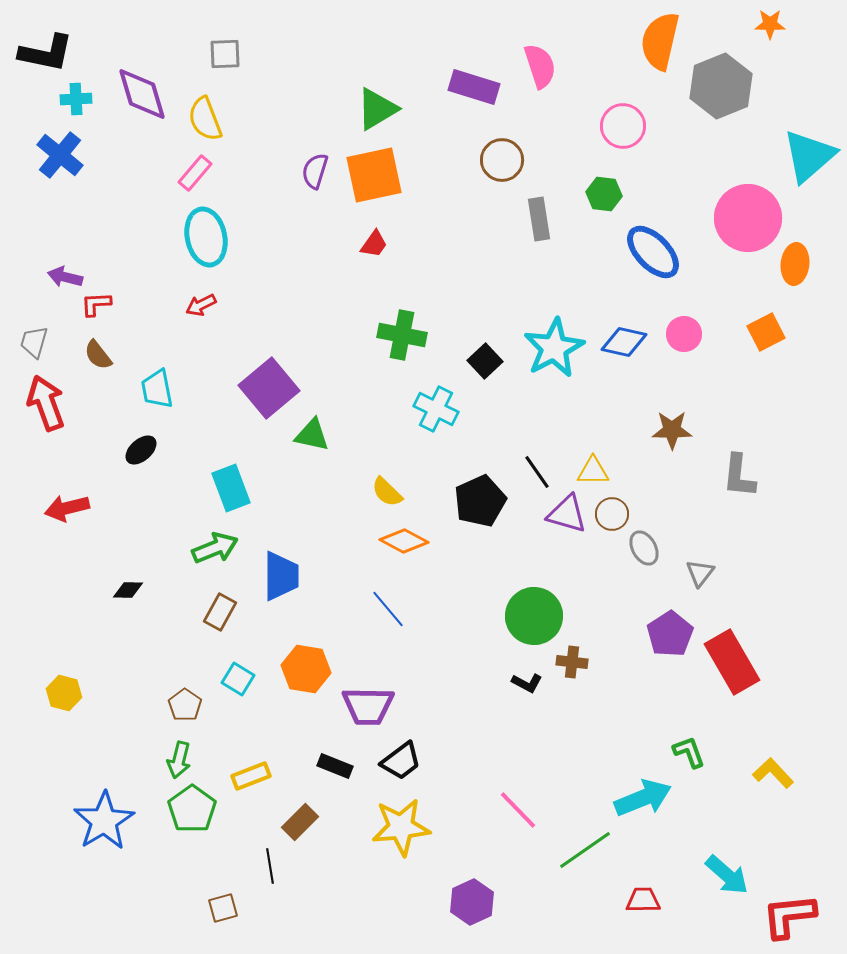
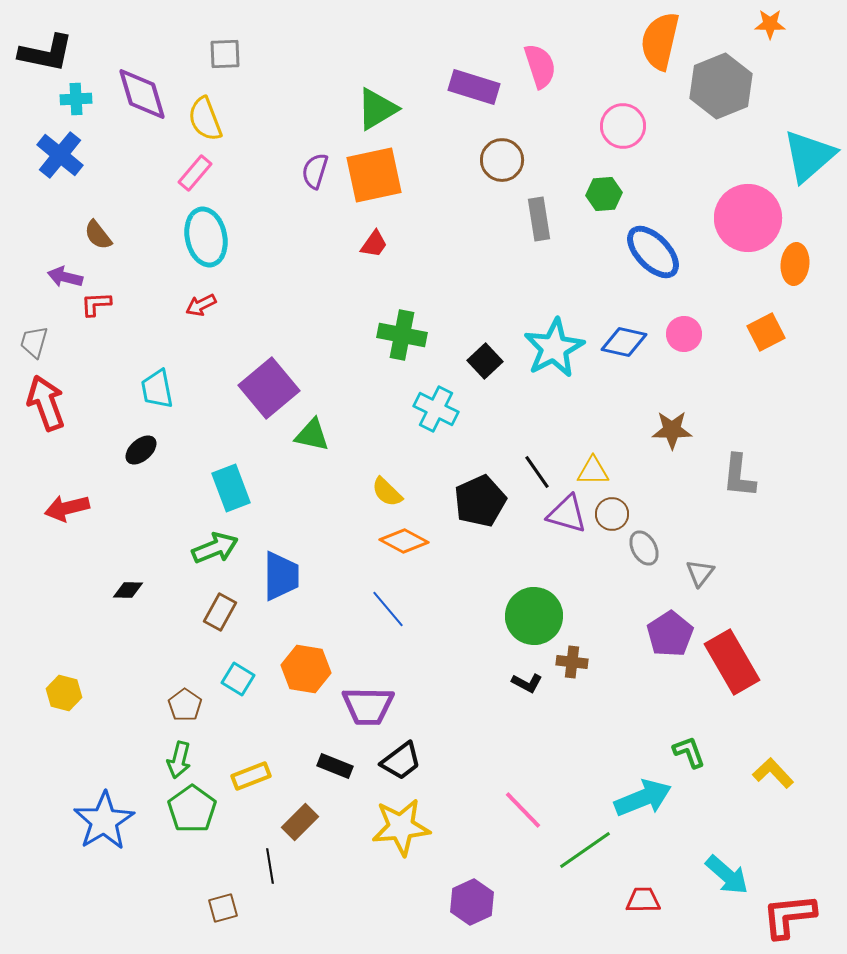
green hexagon at (604, 194): rotated 12 degrees counterclockwise
brown semicircle at (98, 355): moved 120 px up
pink line at (518, 810): moved 5 px right
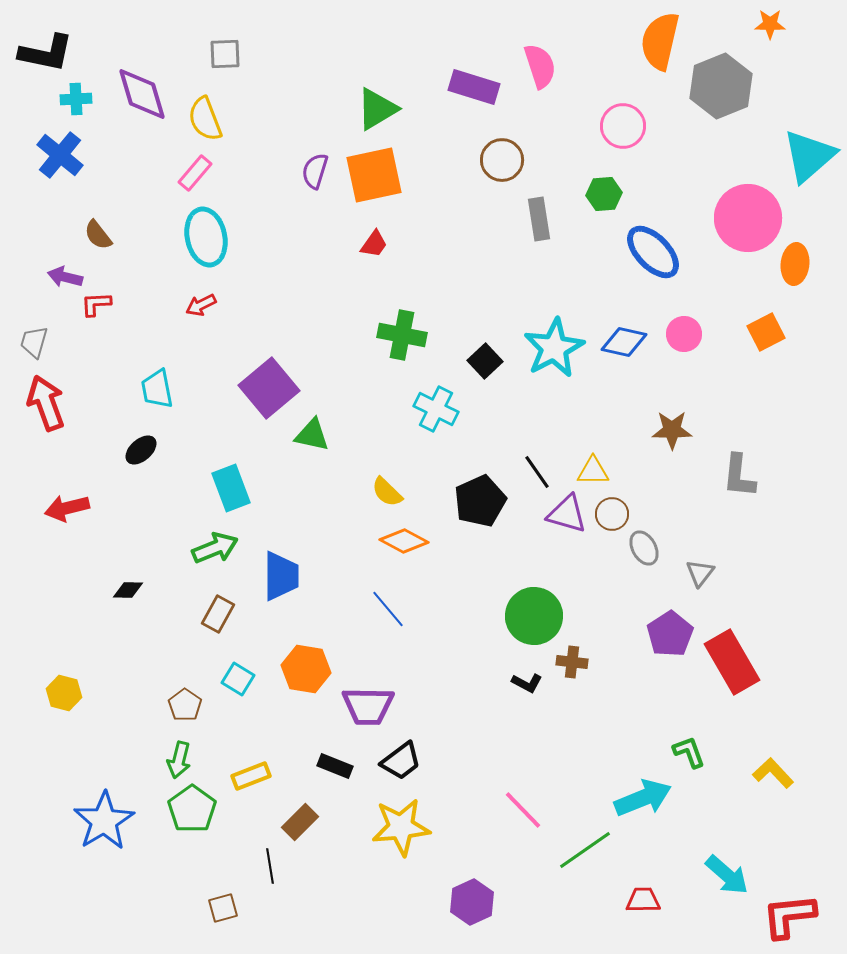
brown rectangle at (220, 612): moved 2 px left, 2 px down
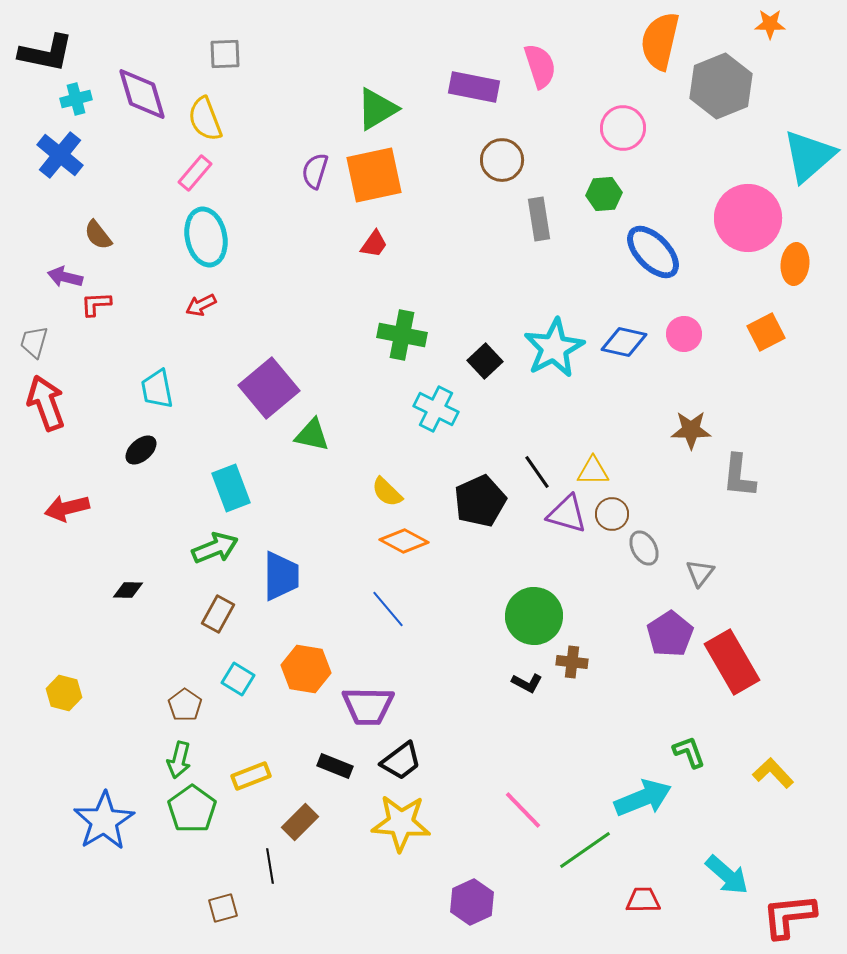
purple rectangle at (474, 87): rotated 6 degrees counterclockwise
cyan cross at (76, 99): rotated 12 degrees counterclockwise
pink circle at (623, 126): moved 2 px down
brown star at (672, 430): moved 19 px right
yellow star at (401, 827): moved 4 px up; rotated 10 degrees clockwise
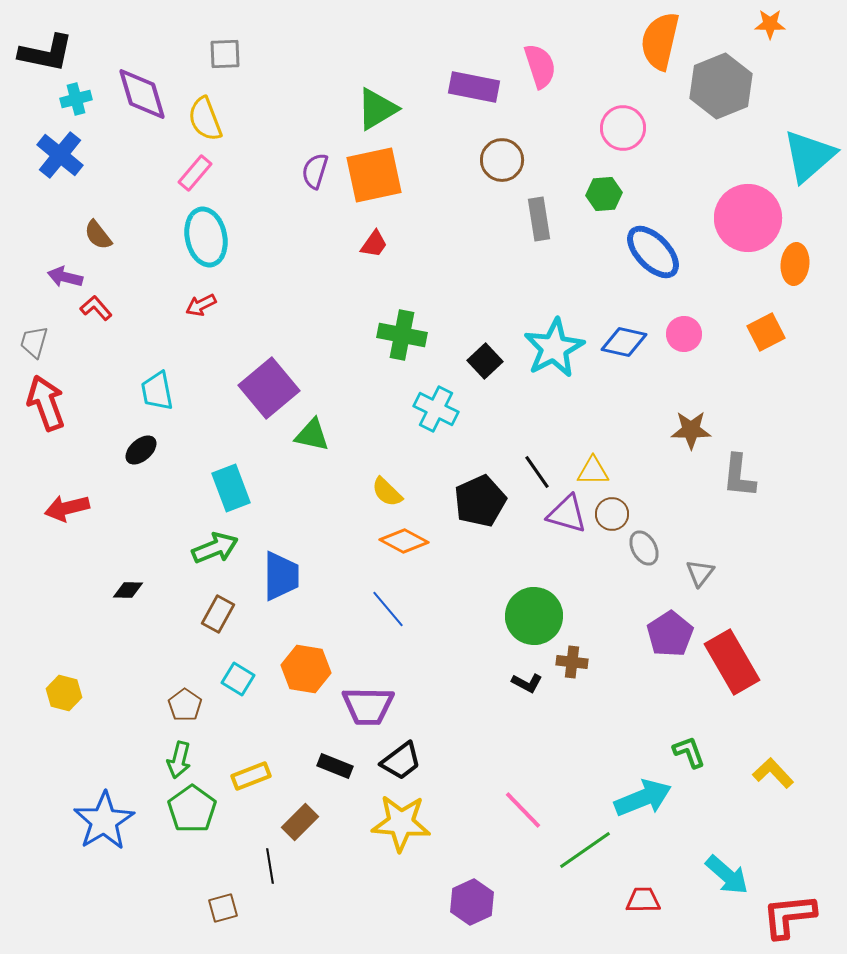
red L-shape at (96, 304): moved 4 px down; rotated 52 degrees clockwise
cyan trapezoid at (157, 389): moved 2 px down
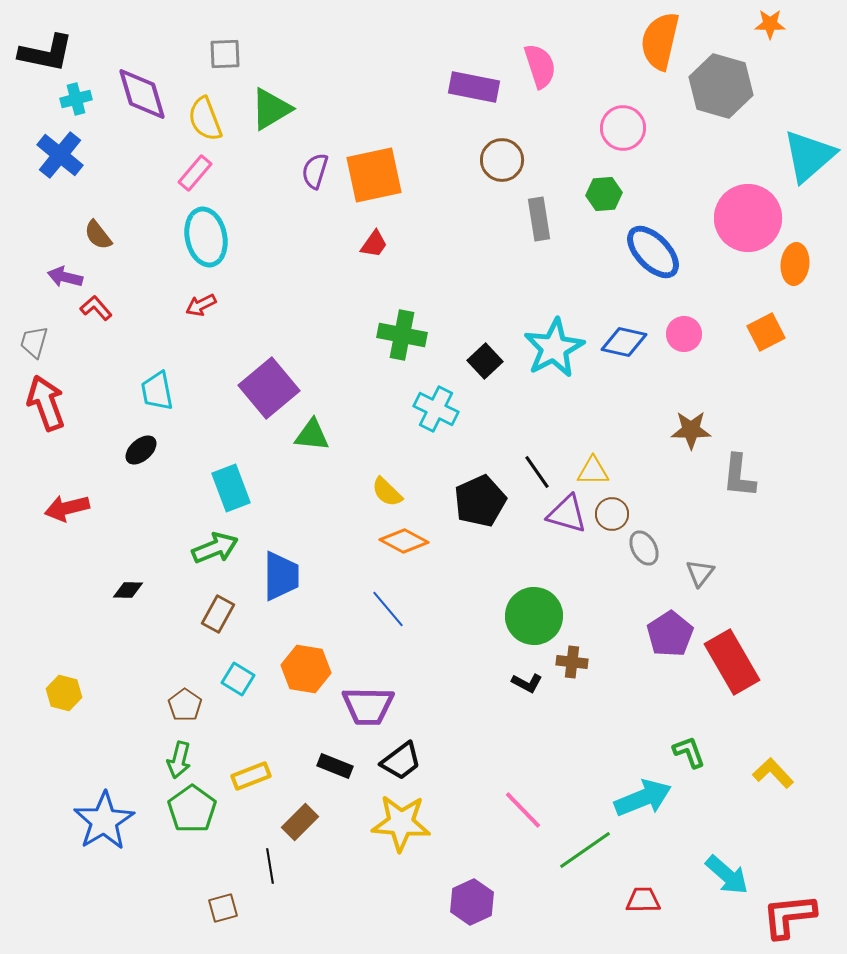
gray hexagon at (721, 86): rotated 22 degrees counterclockwise
green triangle at (377, 109): moved 106 px left
green triangle at (312, 435): rotated 6 degrees counterclockwise
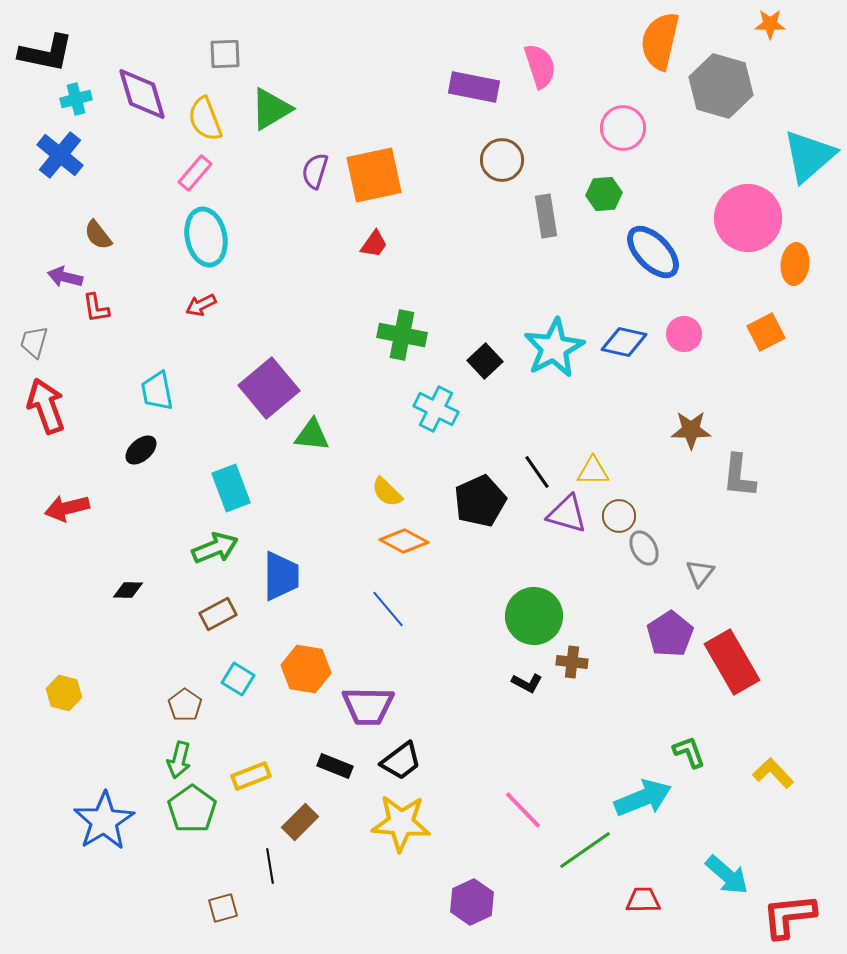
gray rectangle at (539, 219): moved 7 px right, 3 px up
red L-shape at (96, 308): rotated 148 degrees counterclockwise
red arrow at (46, 403): moved 3 px down
brown circle at (612, 514): moved 7 px right, 2 px down
brown rectangle at (218, 614): rotated 33 degrees clockwise
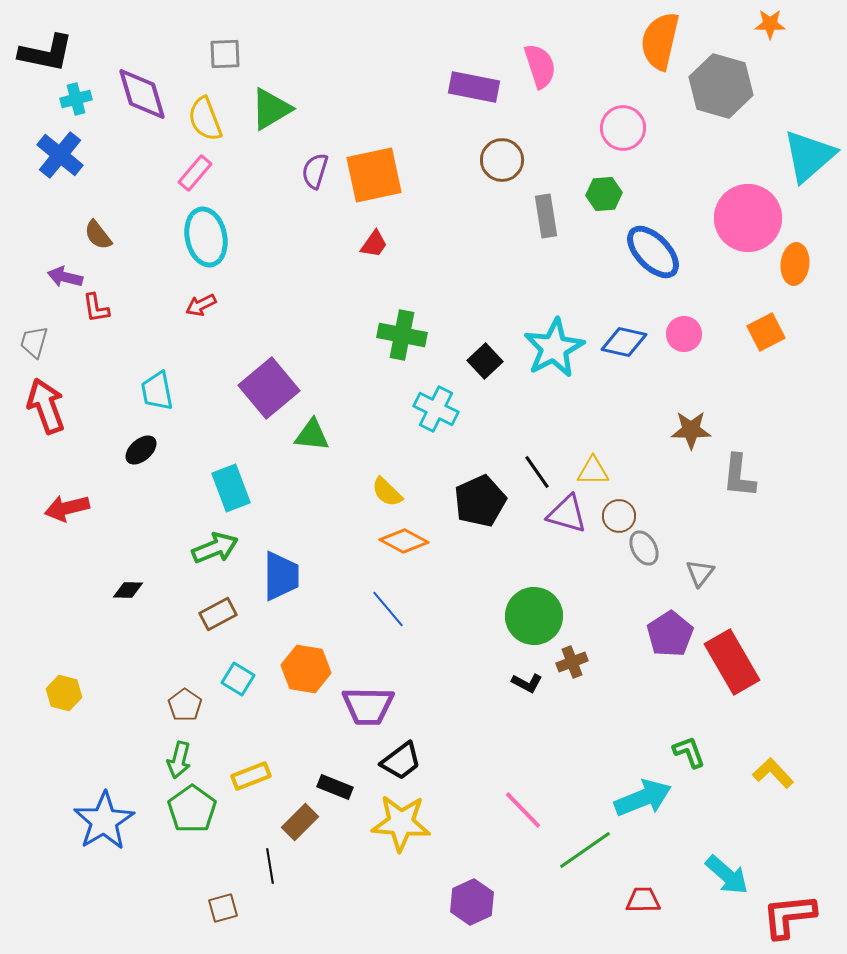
brown cross at (572, 662): rotated 28 degrees counterclockwise
black rectangle at (335, 766): moved 21 px down
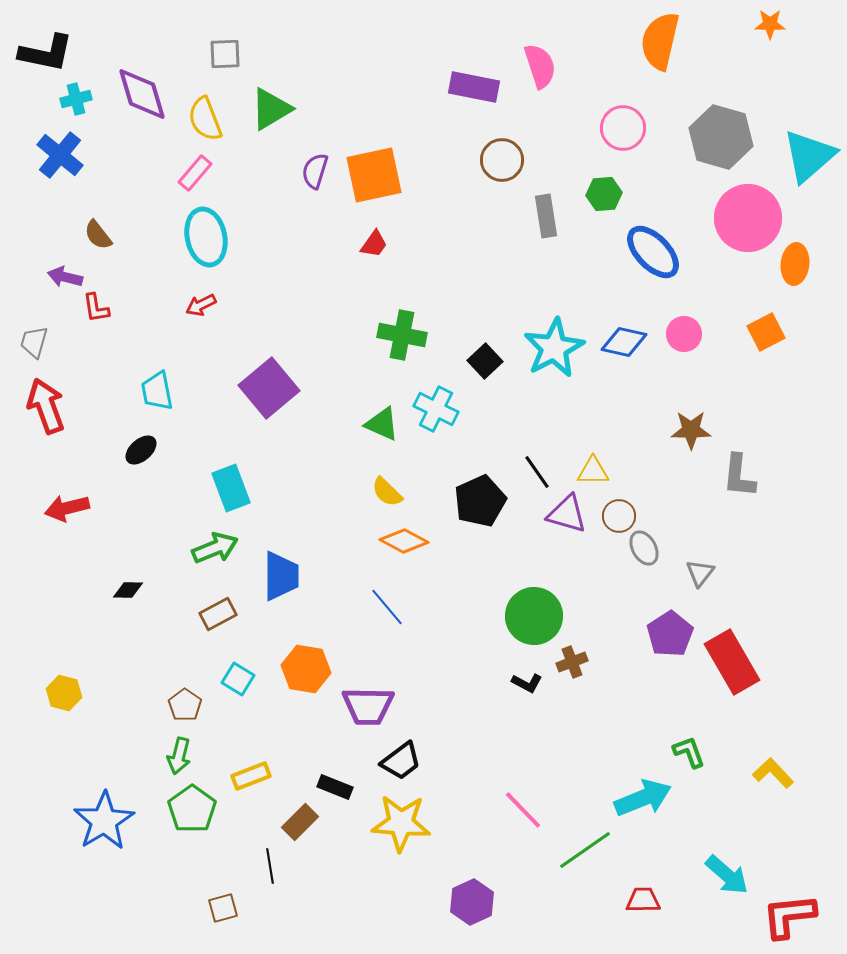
gray hexagon at (721, 86): moved 51 px down
green triangle at (312, 435): moved 70 px right, 11 px up; rotated 18 degrees clockwise
blue line at (388, 609): moved 1 px left, 2 px up
green arrow at (179, 760): moved 4 px up
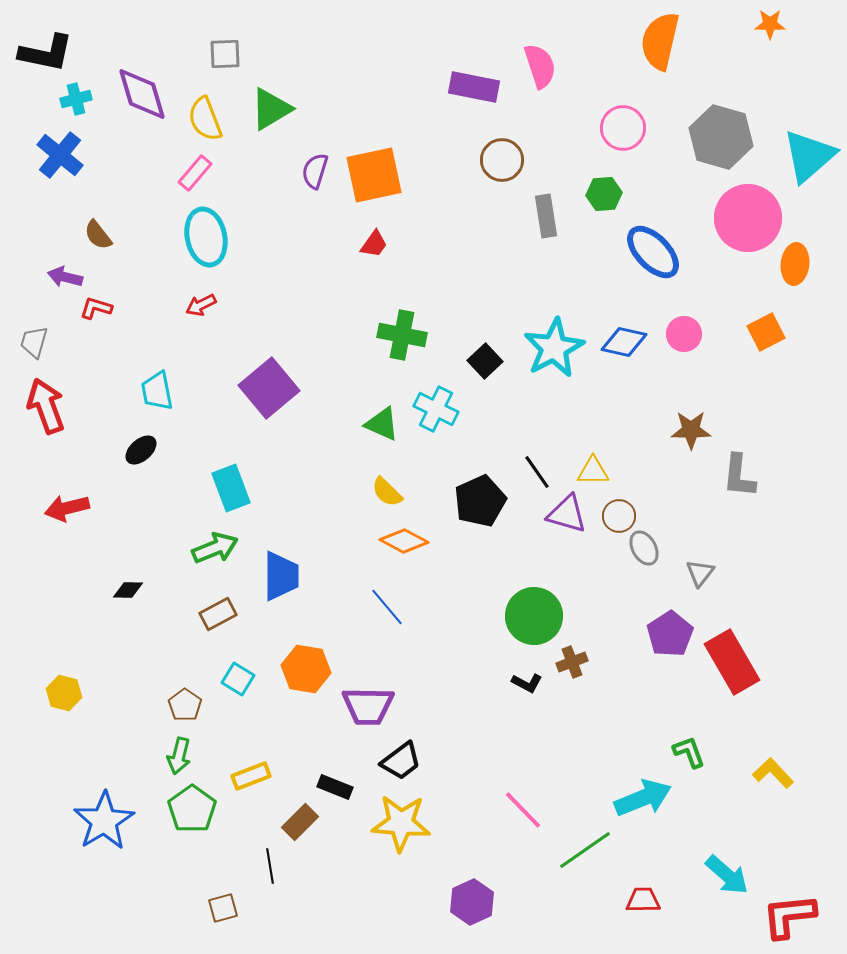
red L-shape at (96, 308): rotated 116 degrees clockwise
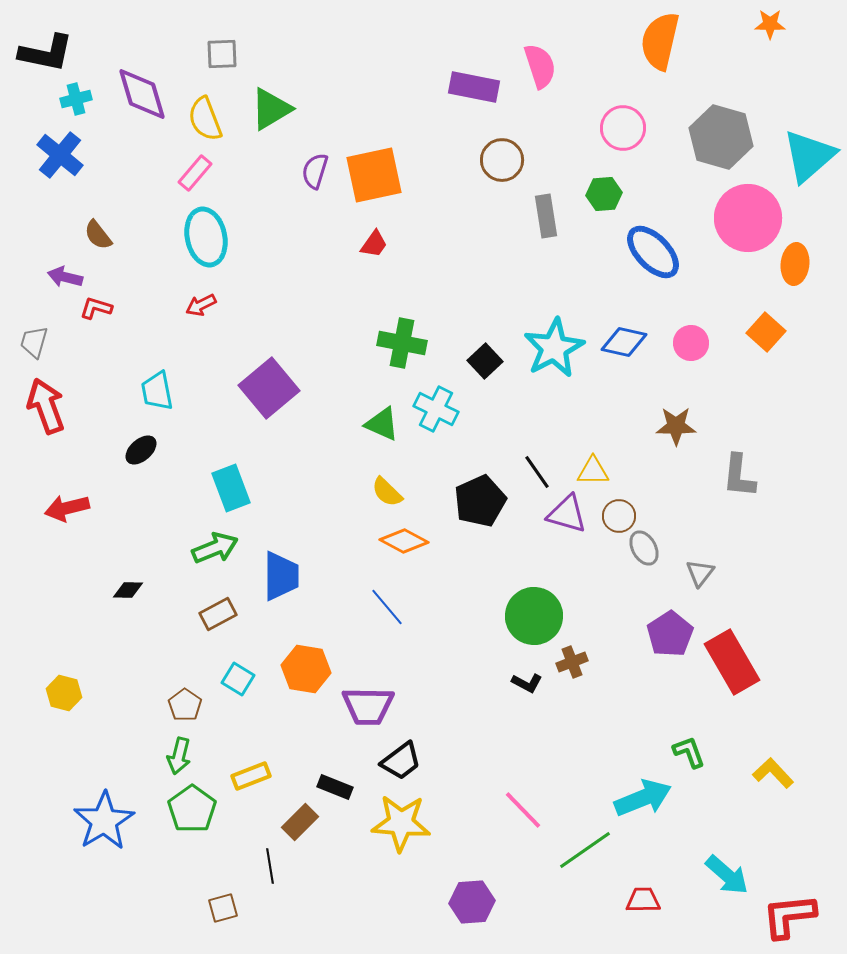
gray square at (225, 54): moved 3 px left
orange square at (766, 332): rotated 21 degrees counterclockwise
pink circle at (684, 334): moved 7 px right, 9 px down
green cross at (402, 335): moved 8 px down
brown star at (691, 430): moved 15 px left, 4 px up
purple hexagon at (472, 902): rotated 21 degrees clockwise
